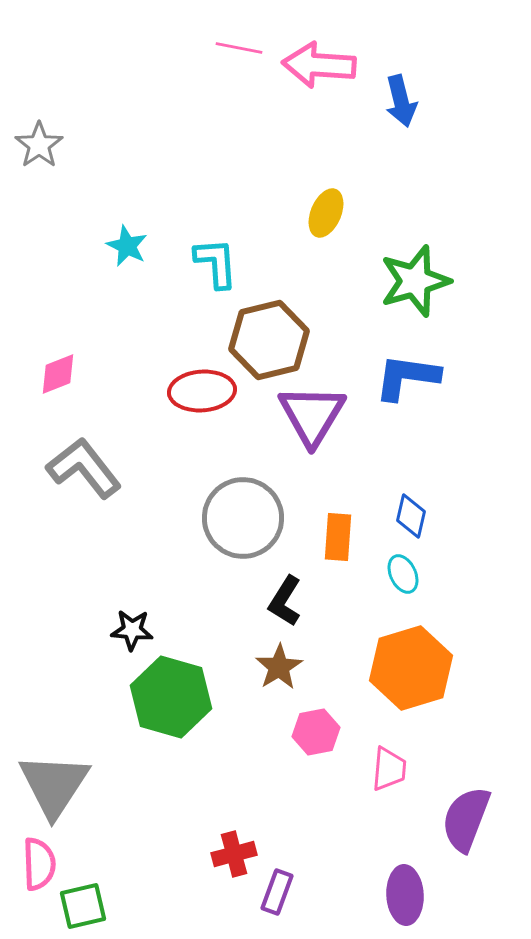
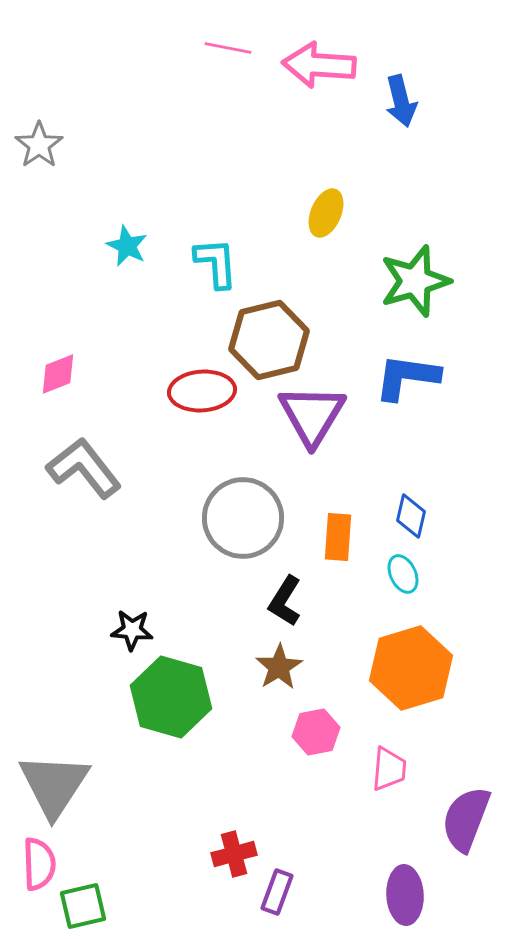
pink line: moved 11 px left
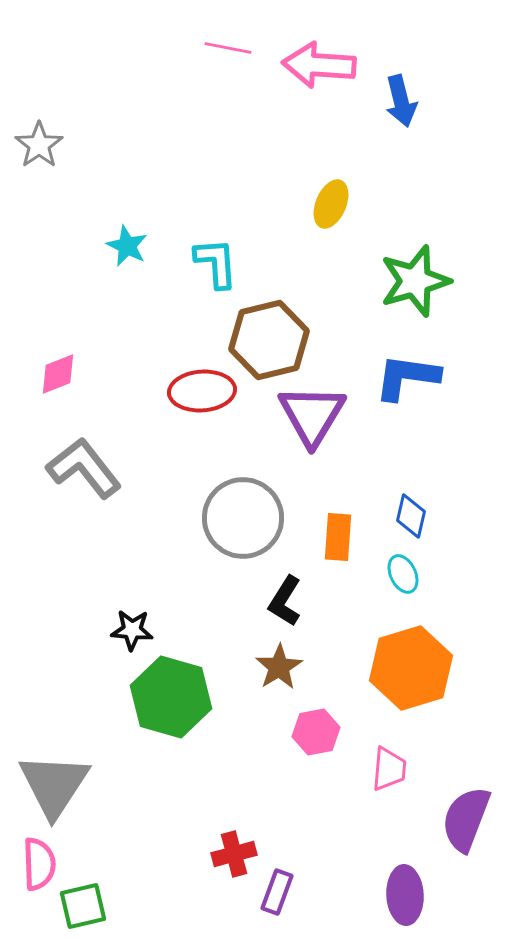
yellow ellipse: moved 5 px right, 9 px up
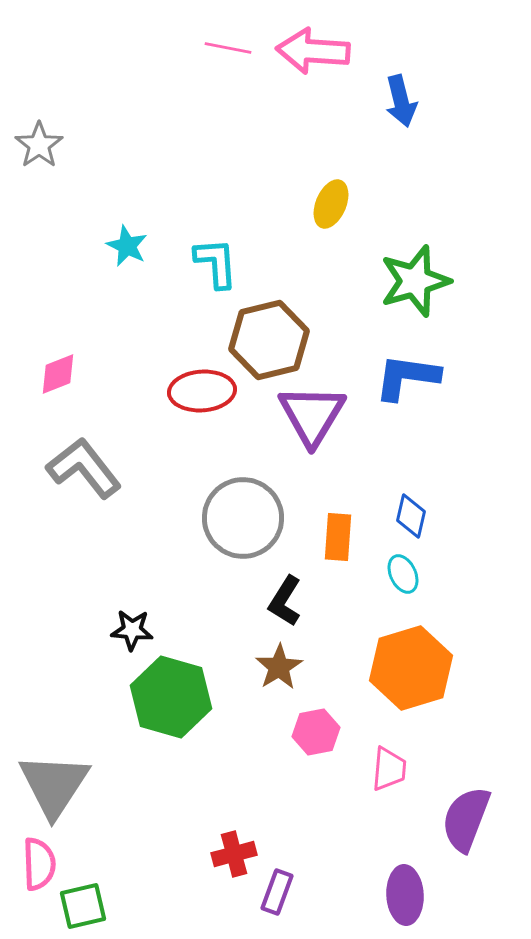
pink arrow: moved 6 px left, 14 px up
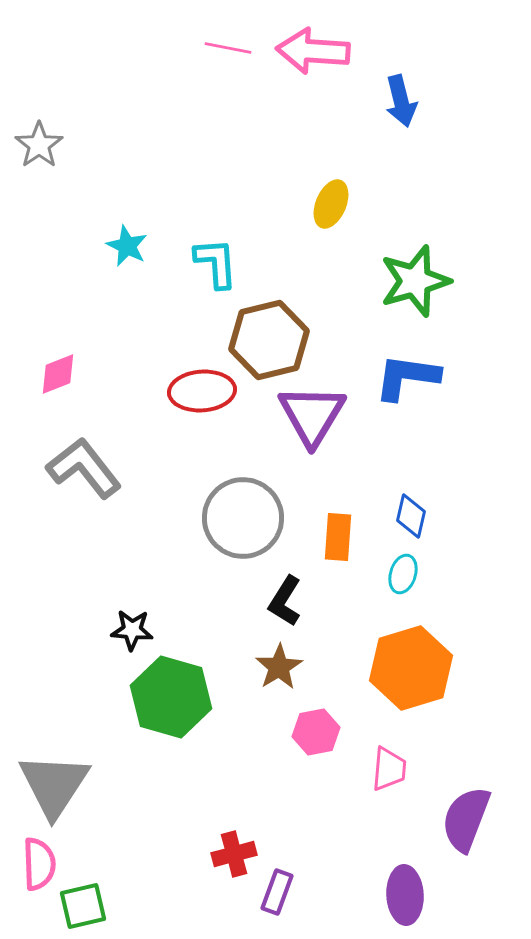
cyan ellipse: rotated 42 degrees clockwise
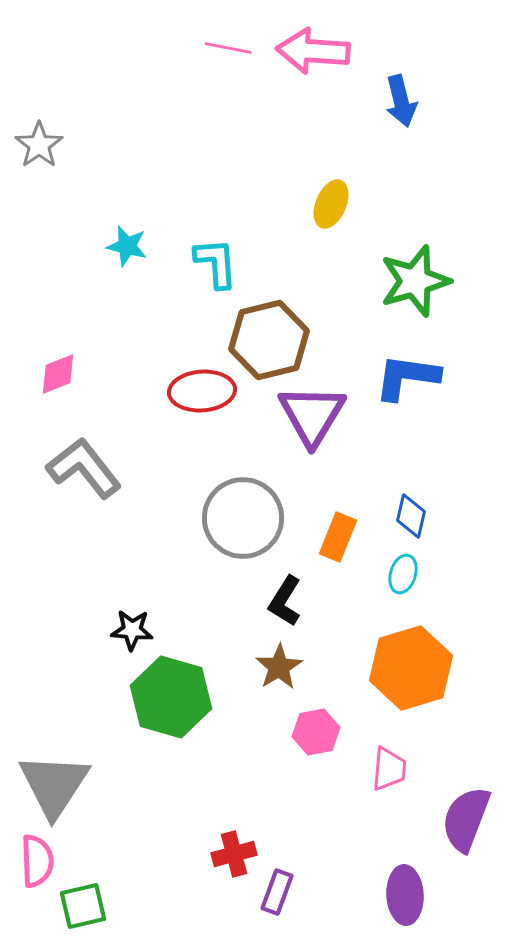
cyan star: rotated 12 degrees counterclockwise
orange rectangle: rotated 18 degrees clockwise
pink semicircle: moved 2 px left, 3 px up
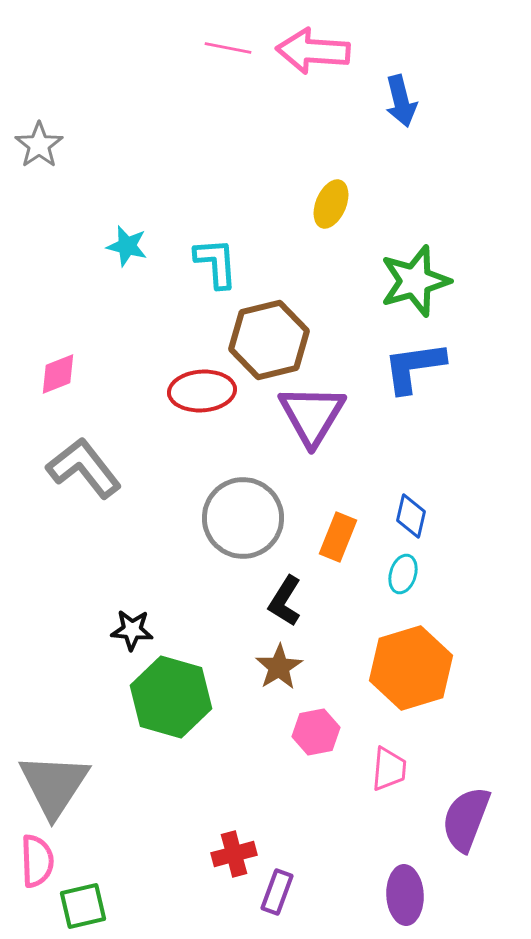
blue L-shape: moved 7 px right, 10 px up; rotated 16 degrees counterclockwise
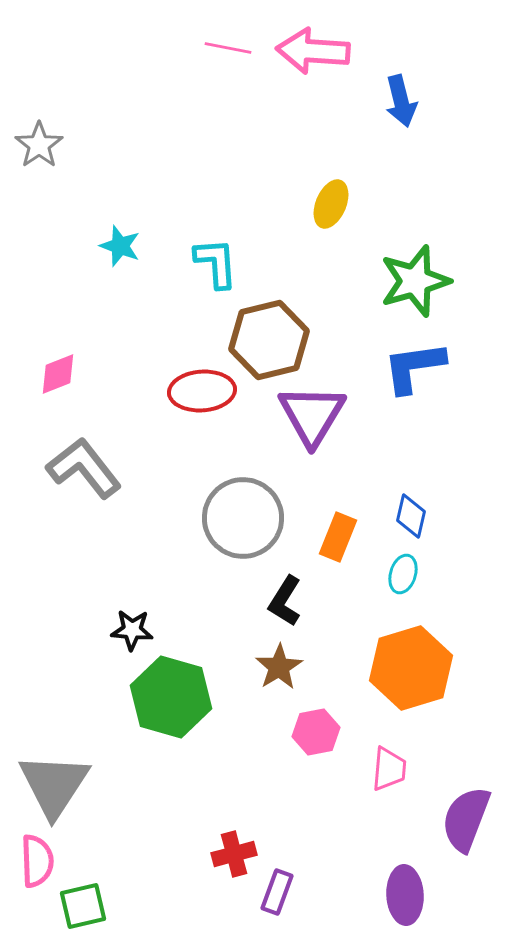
cyan star: moved 7 px left; rotated 6 degrees clockwise
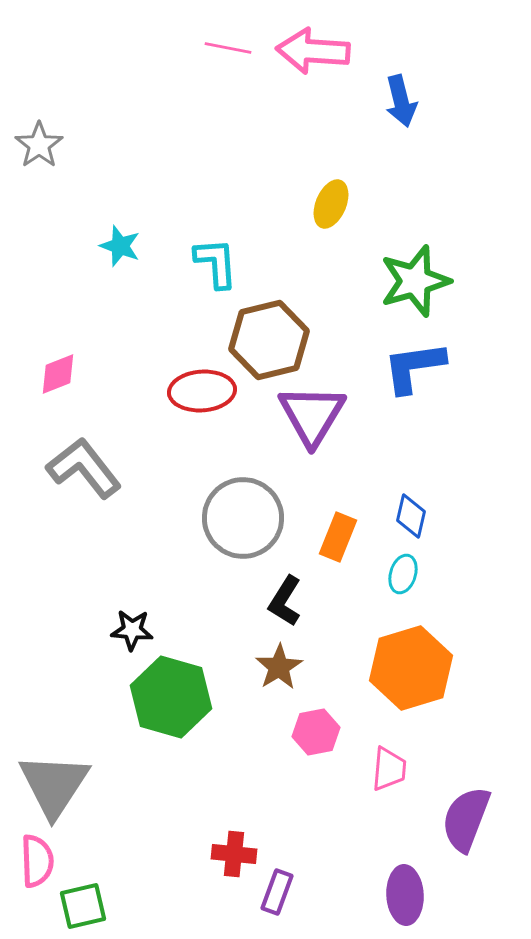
red cross: rotated 21 degrees clockwise
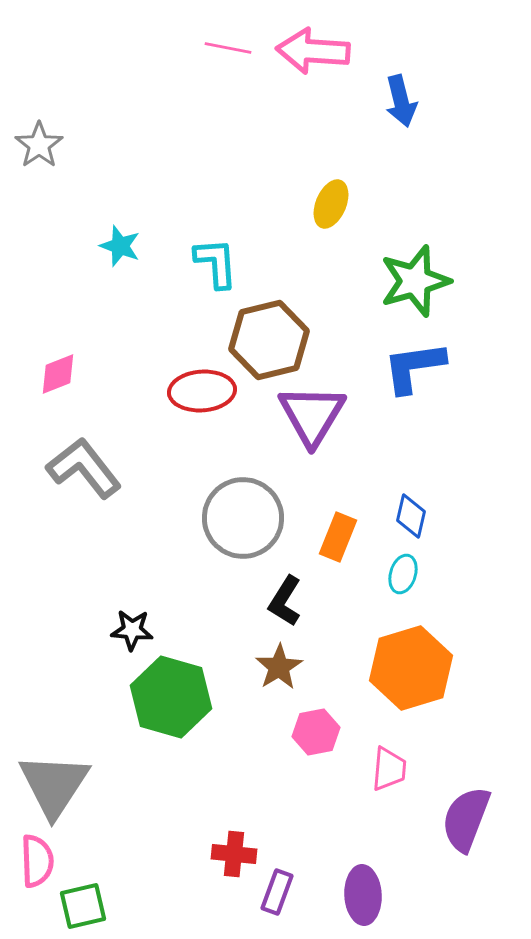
purple ellipse: moved 42 px left
